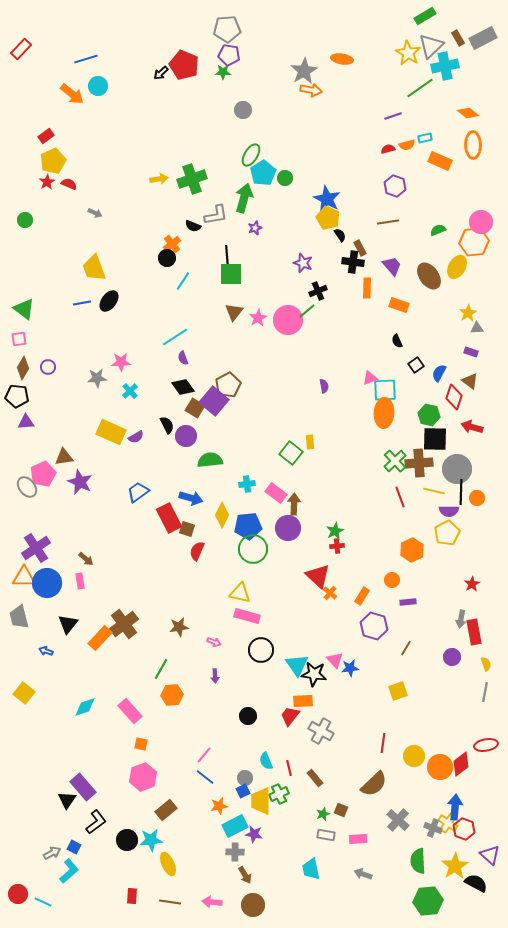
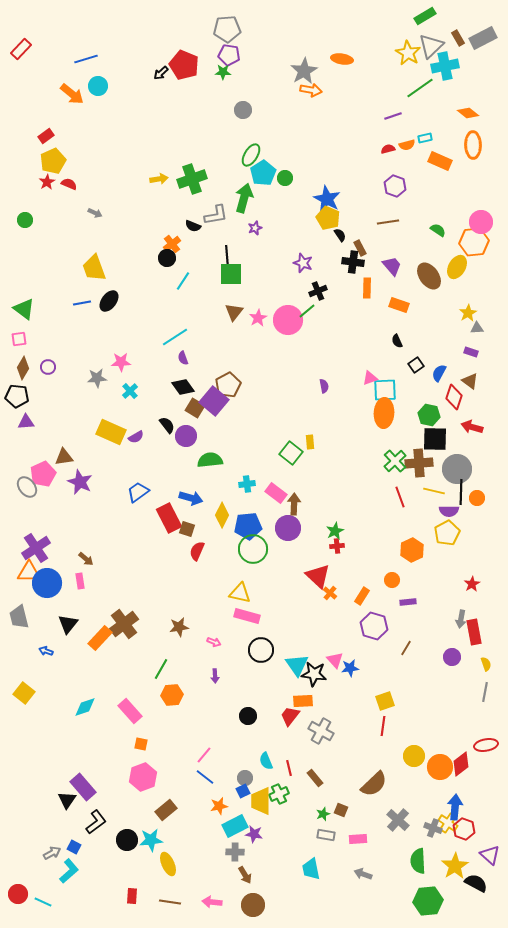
green semicircle at (438, 230): rotated 56 degrees clockwise
black semicircle at (167, 425): rotated 12 degrees counterclockwise
orange triangle at (24, 577): moved 5 px right, 5 px up
yellow square at (398, 691): moved 13 px left, 10 px down
red line at (383, 743): moved 17 px up
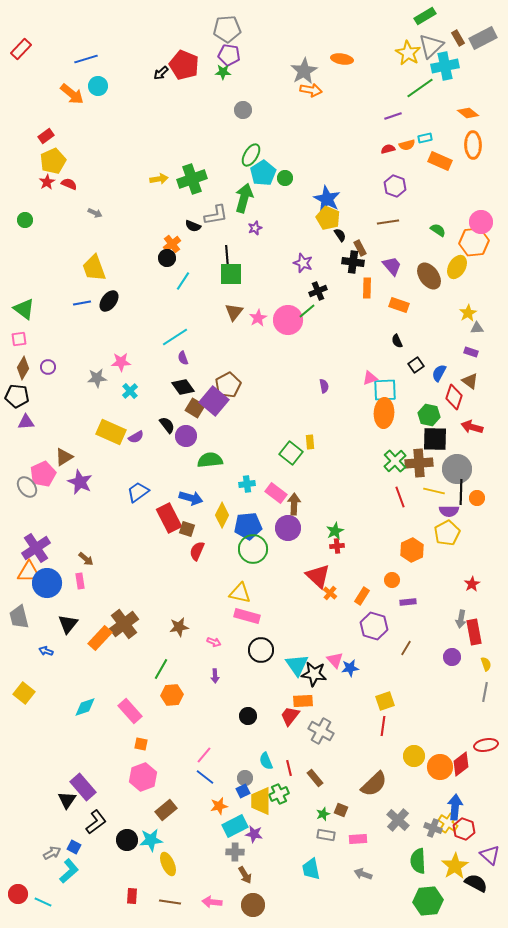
brown triangle at (64, 457): rotated 24 degrees counterclockwise
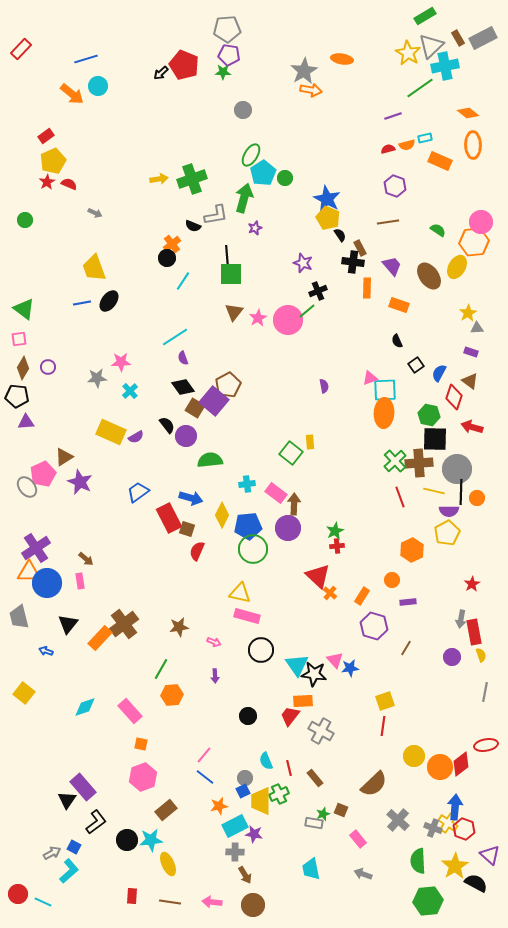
yellow semicircle at (486, 664): moved 5 px left, 9 px up
gray rectangle at (326, 835): moved 12 px left, 12 px up
pink rectangle at (358, 839): rotated 54 degrees clockwise
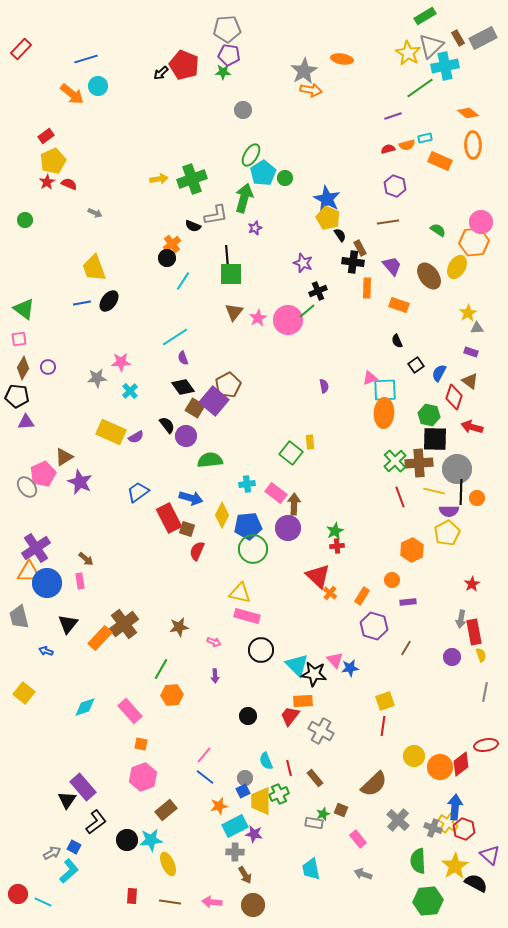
cyan triangle at (297, 665): rotated 10 degrees counterclockwise
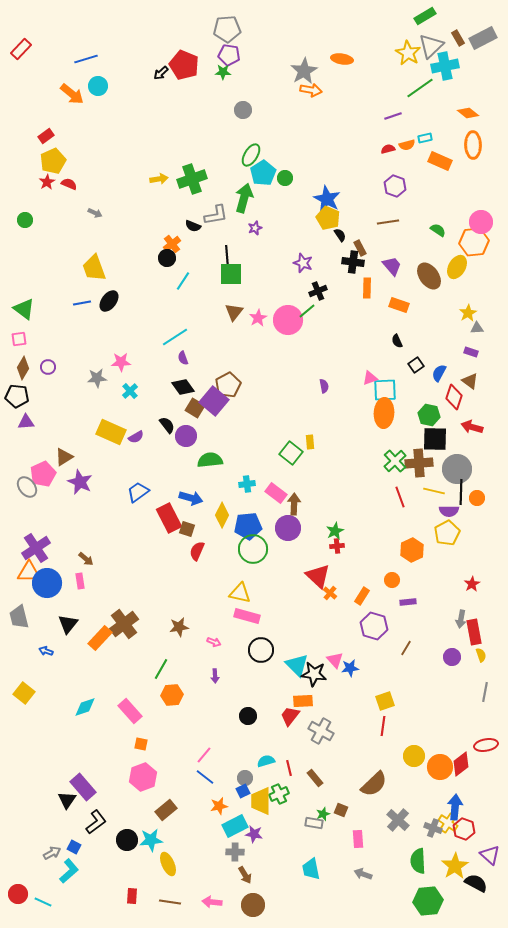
cyan semicircle at (266, 761): rotated 96 degrees clockwise
pink rectangle at (358, 839): rotated 36 degrees clockwise
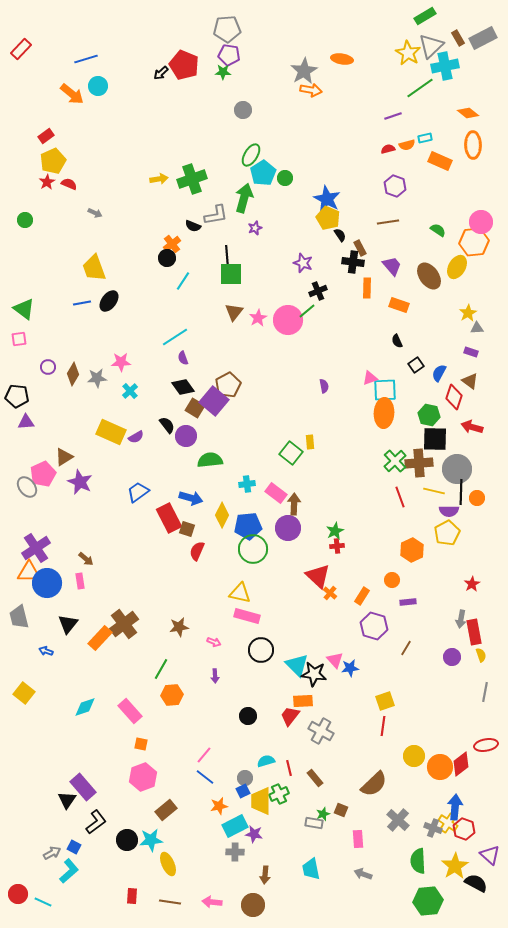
brown diamond at (23, 368): moved 50 px right, 6 px down
brown arrow at (245, 875): moved 20 px right; rotated 36 degrees clockwise
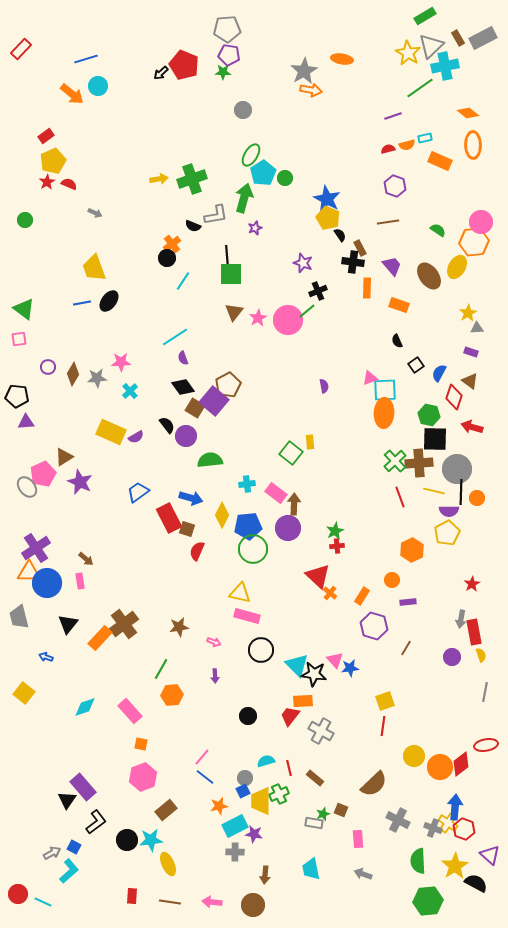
blue arrow at (46, 651): moved 6 px down
pink line at (204, 755): moved 2 px left, 2 px down
brown rectangle at (315, 778): rotated 12 degrees counterclockwise
gray cross at (398, 820): rotated 15 degrees counterclockwise
